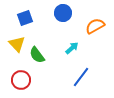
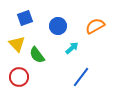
blue circle: moved 5 px left, 13 px down
red circle: moved 2 px left, 3 px up
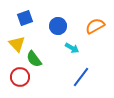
cyan arrow: rotated 72 degrees clockwise
green semicircle: moved 3 px left, 4 px down
red circle: moved 1 px right
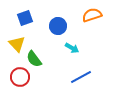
orange semicircle: moved 3 px left, 11 px up; rotated 12 degrees clockwise
blue line: rotated 25 degrees clockwise
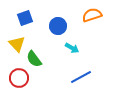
red circle: moved 1 px left, 1 px down
